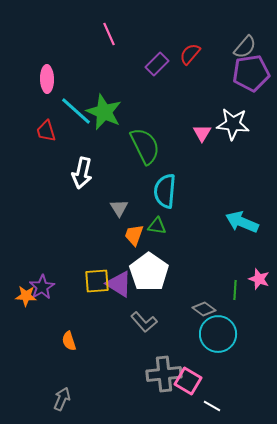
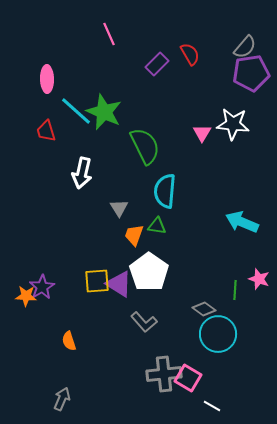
red semicircle: rotated 110 degrees clockwise
pink square: moved 3 px up
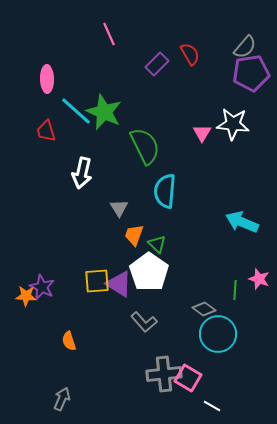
green triangle: moved 18 px down; rotated 36 degrees clockwise
purple star: rotated 15 degrees counterclockwise
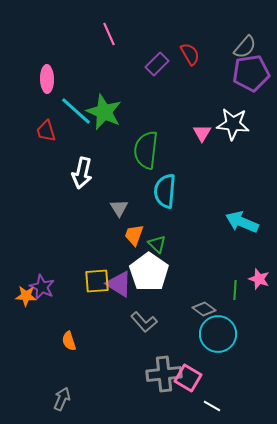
green semicircle: moved 1 px right, 4 px down; rotated 147 degrees counterclockwise
